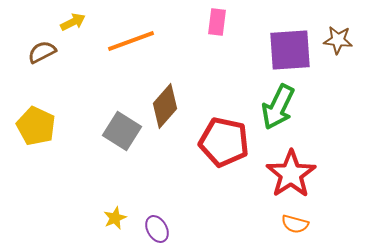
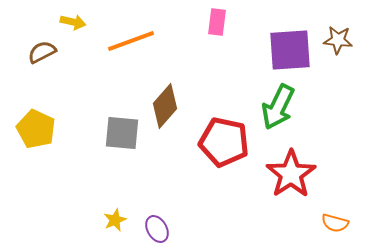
yellow arrow: rotated 40 degrees clockwise
yellow pentagon: moved 3 px down
gray square: moved 2 px down; rotated 27 degrees counterclockwise
yellow star: moved 2 px down
orange semicircle: moved 40 px right, 1 px up
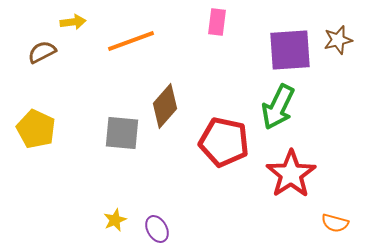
yellow arrow: rotated 20 degrees counterclockwise
brown star: rotated 20 degrees counterclockwise
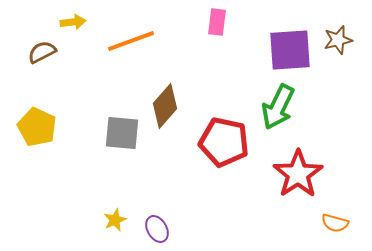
yellow pentagon: moved 1 px right, 2 px up
red star: moved 7 px right
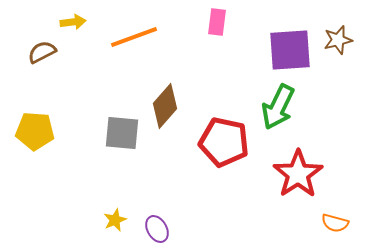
orange line: moved 3 px right, 4 px up
yellow pentagon: moved 2 px left, 4 px down; rotated 21 degrees counterclockwise
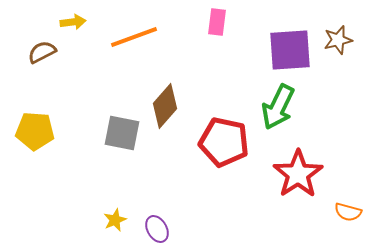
gray square: rotated 6 degrees clockwise
orange semicircle: moved 13 px right, 11 px up
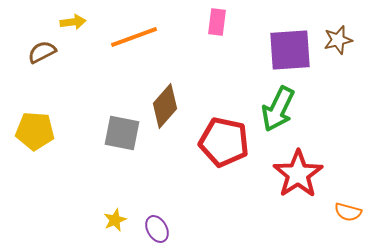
green arrow: moved 2 px down
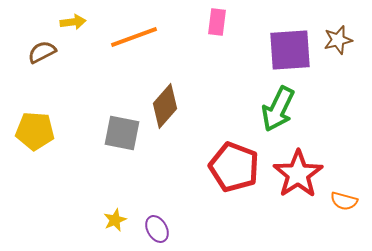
red pentagon: moved 10 px right, 25 px down; rotated 9 degrees clockwise
orange semicircle: moved 4 px left, 11 px up
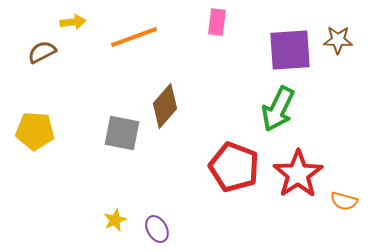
brown star: rotated 16 degrees clockwise
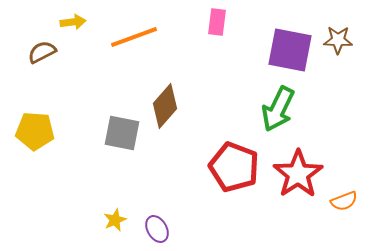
purple square: rotated 15 degrees clockwise
orange semicircle: rotated 36 degrees counterclockwise
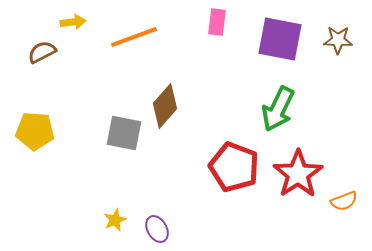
purple square: moved 10 px left, 11 px up
gray square: moved 2 px right
